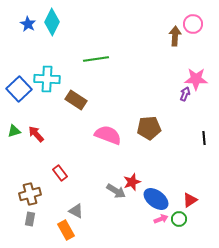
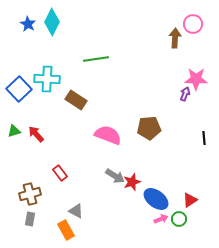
brown arrow: moved 2 px down
gray arrow: moved 1 px left, 15 px up
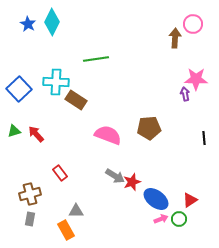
cyan cross: moved 9 px right, 3 px down
purple arrow: rotated 32 degrees counterclockwise
gray triangle: rotated 28 degrees counterclockwise
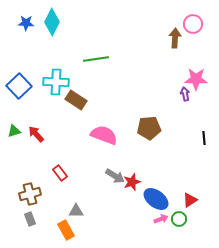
blue star: moved 2 px left, 1 px up; rotated 28 degrees counterclockwise
blue square: moved 3 px up
pink semicircle: moved 4 px left
gray rectangle: rotated 32 degrees counterclockwise
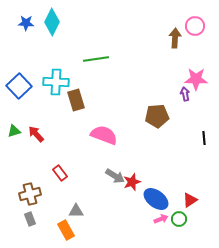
pink circle: moved 2 px right, 2 px down
brown rectangle: rotated 40 degrees clockwise
brown pentagon: moved 8 px right, 12 px up
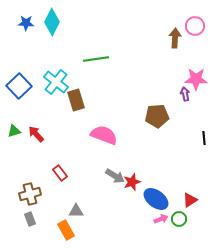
cyan cross: rotated 35 degrees clockwise
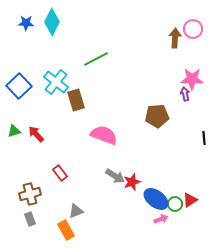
pink circle: moved 2 px left, 3 px down
green line: rotated 20 degrees counterclockwise
pink star: moved 4 px left
gray triangle: rotated 21 degrees counterclockwise
green circle: moved 4 px left, 15 px up
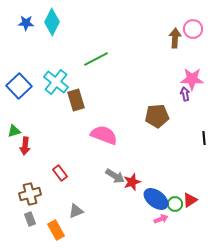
red arrow: moved 11 px left, 12 px down; rotated 132 degrees counterclockwise
orange rectangle: moved 10 px left
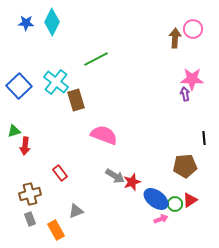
brown pentagon: moved 28 px right, 50 px down
